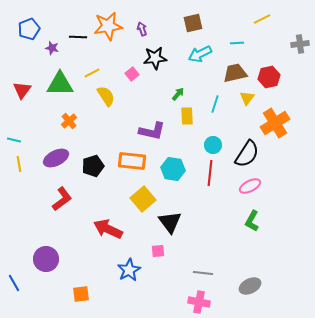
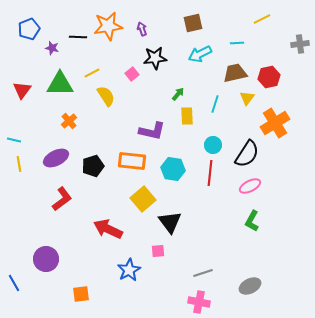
gray line at (203, 273): rotated 24 degrees counterclockwise
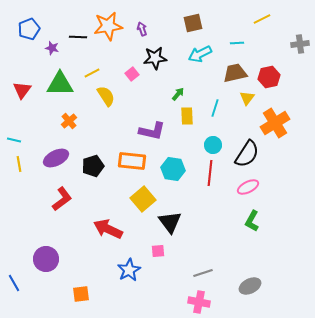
cyan line at (215, 104): moved 4 px down
pink ellipse at (250, 186): moved 2 px left, 1 px down
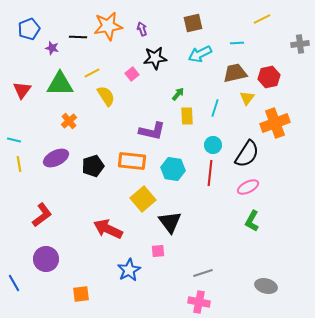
orange cross at (275, 123): rotated 12 degrees clockwise
red L-shape at (62, 199): moved 20 px left, 16 px down
gray ellipse at (250, 286): moved 16 px right; rotated 40 degrees clockwise
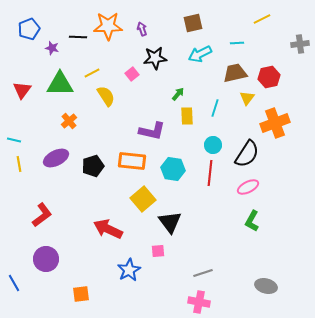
orange star at (108, 26): rotated 8 degrees clockwise
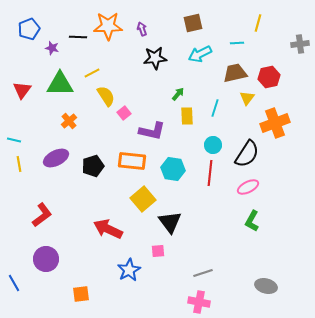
yellow line at (262, 19): moved 4 px left, 4 px down; rotated 48 degrees counterclockwise
pink square at (132, 74): moved 8 px left, 39 px down
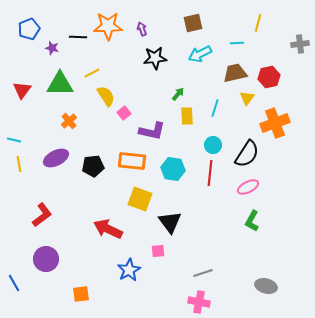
black pentagon at (93, 166): rotated 10 degrees clockwise
yellow square at (143, 199): moved 3 px left; rotated 30 degrees counterclockwise
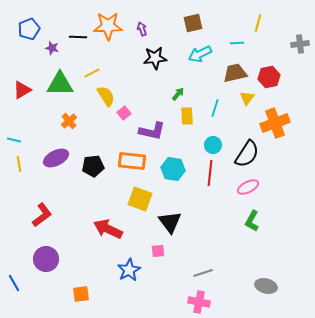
red triangle at (22, 90): rotated 24 degrees clockwise
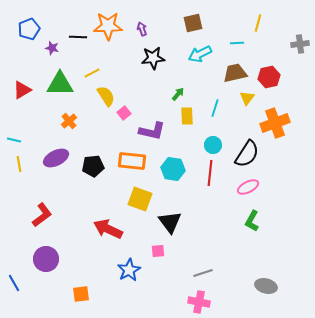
black star at (155, 58): moved 2 px left
